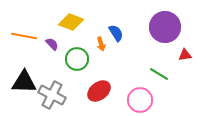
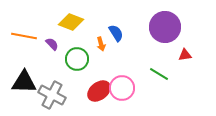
pink circle: moved 18 px left, 12 px up
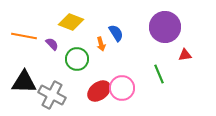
green line: rotated 36 degrees clockwise
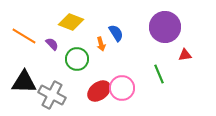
orange line: rotated 20 degrees clockwise
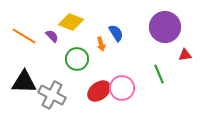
purple semicircle: moved 8 px up
